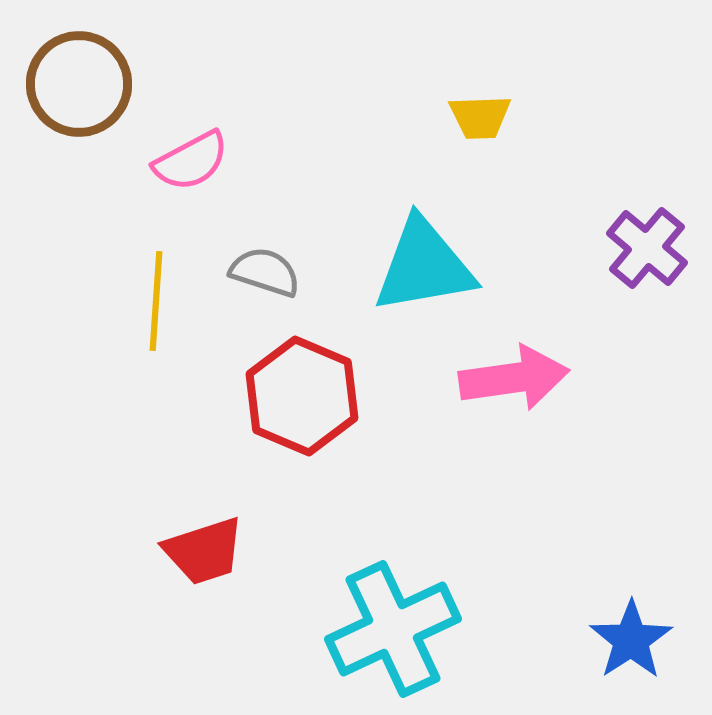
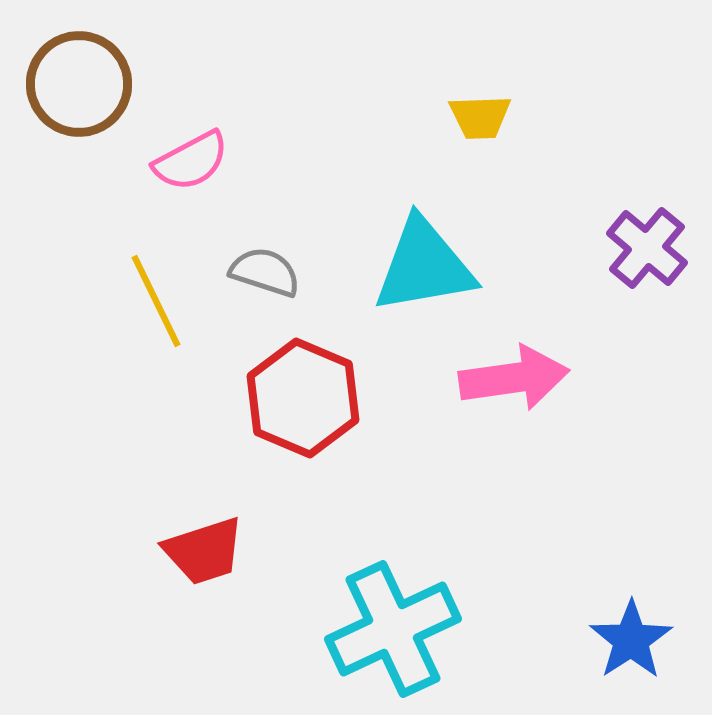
yellow line: rotated 30 degrees counterclockwise
red hexagon: moved 1 px right, 2 px down
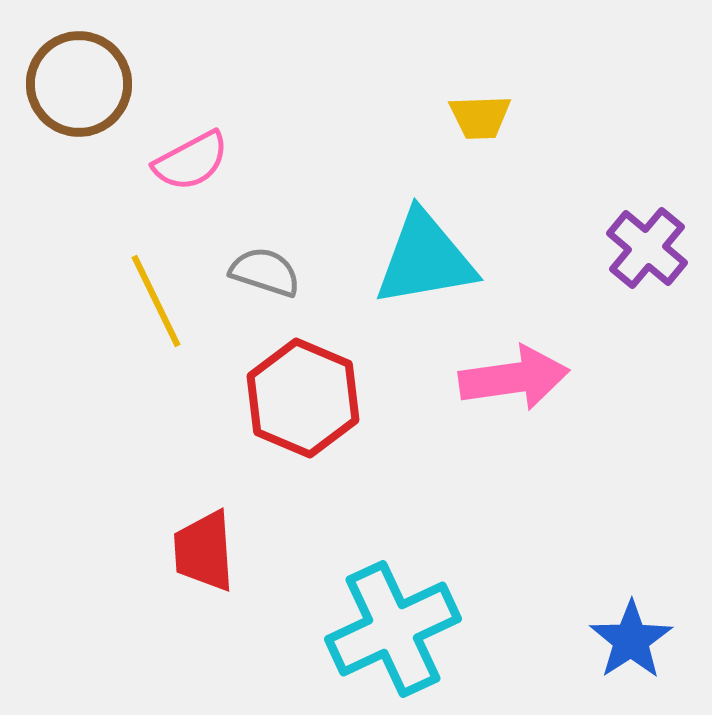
cyan triangle: moved 1 px right, 7 px up
red trapezoid: rotated 104 degrees clockwise
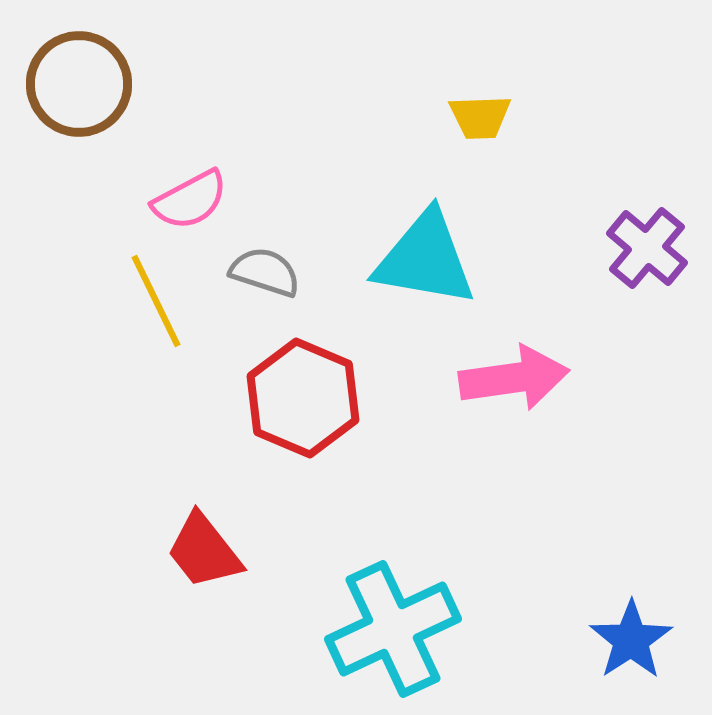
pink semicircle: moved 1 px left, 39 px down
cyan triangle: rotated 20 degrees clockwise
red trapezoid: rotated 34 degrees counterclockwise
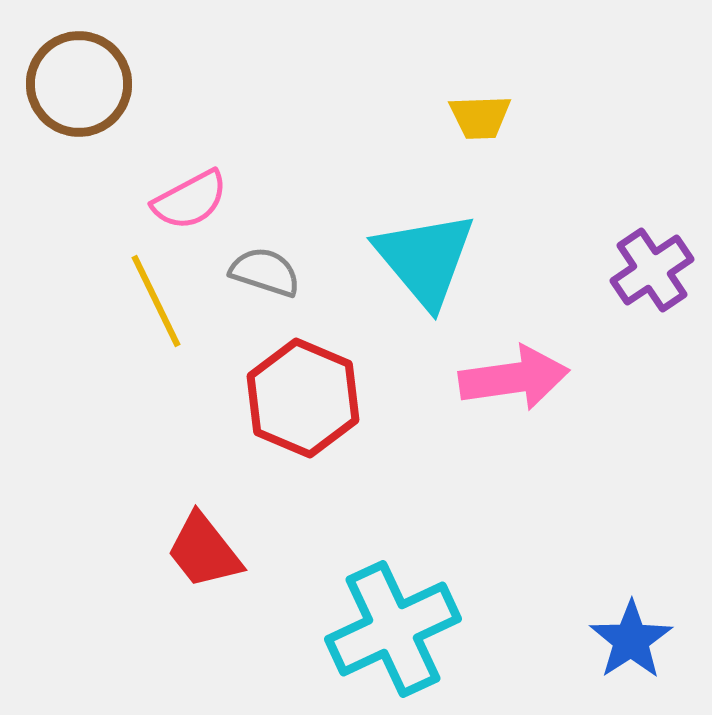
purple cross: moved 5 px right, 22 px down; rotated 16 degrees clockwise
cyan triangle: rotated 40 degrees clockwise
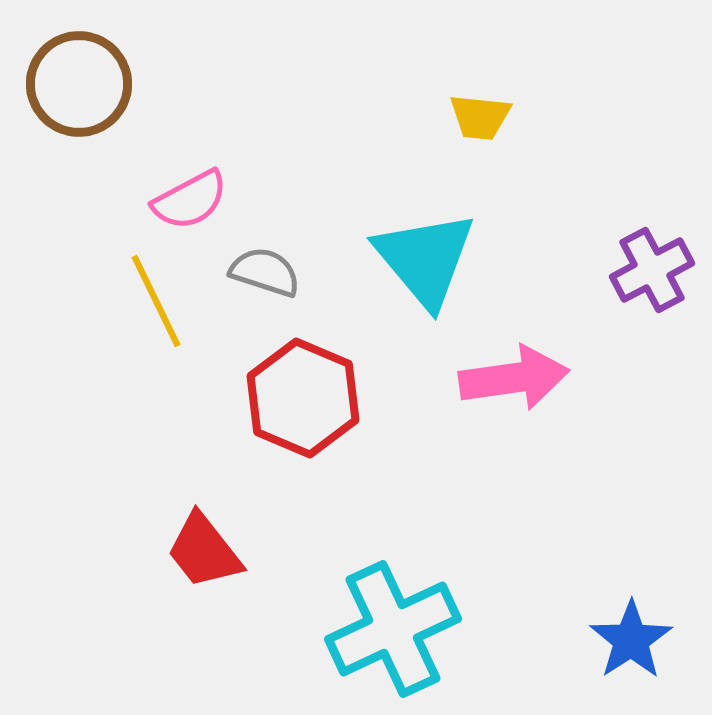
yellow trapezoid: rotated 8 degrees clockwise
purple cross: rotated 6 degrees clockwise
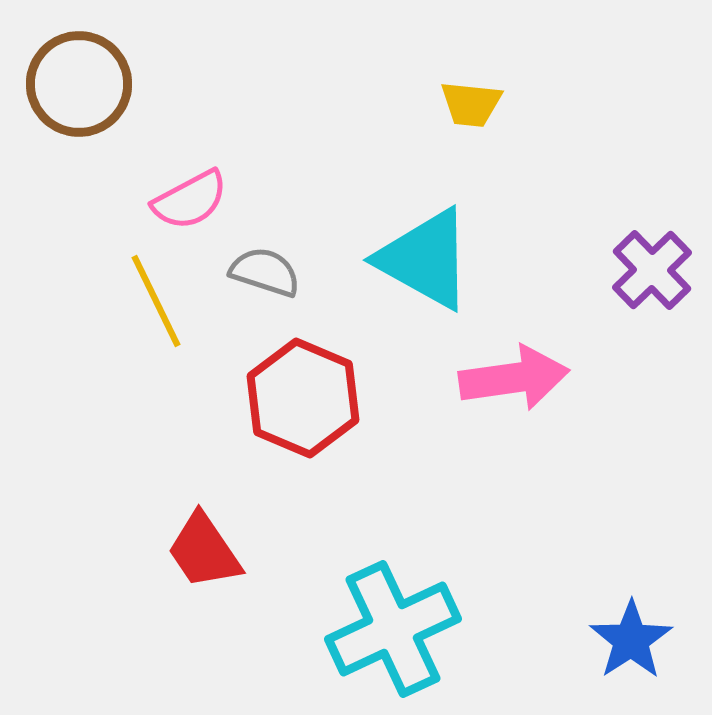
yellow trapezoid: moved 9 px left, 13 px up
cyan triangle: rotated 21 degrees counterclockwise
purple cross: rotated 16 degrees counterclockwise
red trapezoid: rotated 4 degrees clockwise
